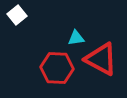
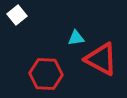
red hexagon: moved 11 px left, 6 px down
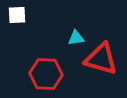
white square: rotated 36 degrees clockwise
red triangle: rotated 12 degrees counterclockwise
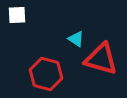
cyan triangle: moved 1 px down; rotated 42 degrees clockwise
red hexagon: rotated 12 degrees clockwise
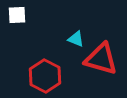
cyan triangle: rotated 12 degrees counterclockwise
red hexagon: moved 1 px left, 2 px down; rotated 12 degrees clockwise
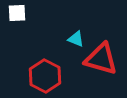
white square: moved 2 px up
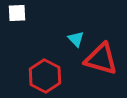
cyan triangle: rotated 24 degrees clockwise
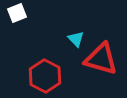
white square: rotated 18 degrees counterclockwise
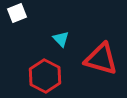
cyan triangle: moved 15 px left
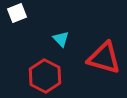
red triangle: moved 3 px right, 1 px up
